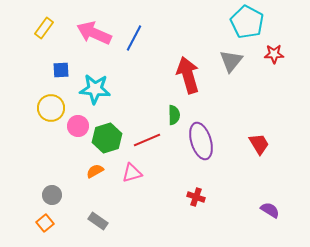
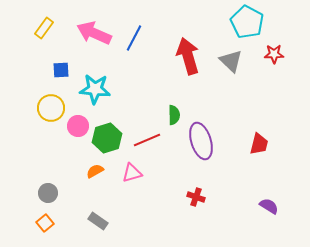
gray triangle: rotated 25 degrees counterclockwise
red arrow: moved 19 px up
red trapezoid: rotated 45 degrees clockwise
gray circle: moved 4 px left, 2 px up
purple semicircle: moved 1 px left, 4 px up
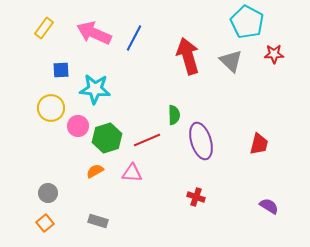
pink triangle: rotated 20 degrees clockwise
gray rectangle: rotated 18 degrees counterclockwise
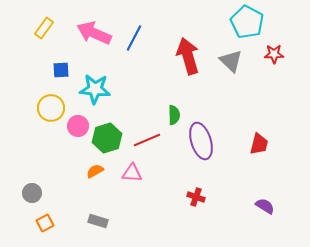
gray circle: moved 16 px left
purple semicircle: moved 4 px left
orange square: rotated 12 degrees clockwise
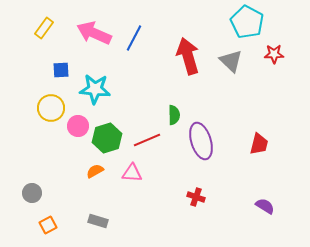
orange square: moved 3 px right, 2 px down
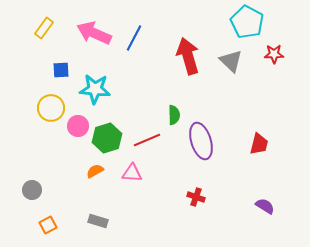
gray circle: moved 3 px up
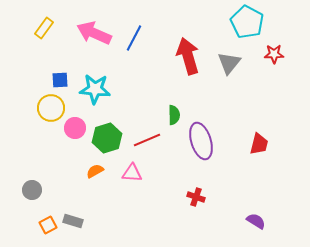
gray triangle: moved 2 px left, 2 px down; rotated 25 degrees clockwise
blue square: moved 1 px left, 10 px down
pink circle: moved 3 px left, 2 px down
purple semicircle: moved 9 px left, 15 px down
gray rectangle: moved 25 px left
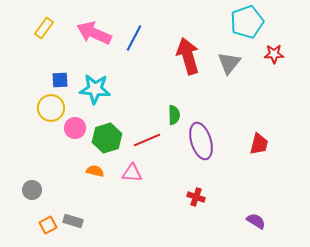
cyan pentagon: rotated 24 degrees clockwise
orange semicircle: rotated 42 degrees clockwise
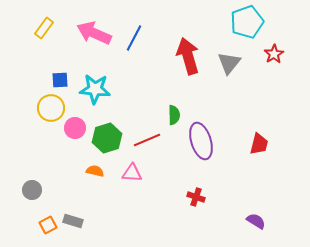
red star: rotated 30 degrees counterclockwise
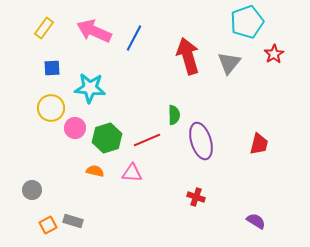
pink arrow: moved 2 px up
blue square: moved 8 px left, 12 px up
cyan star: moved 5 px left, 1 px up
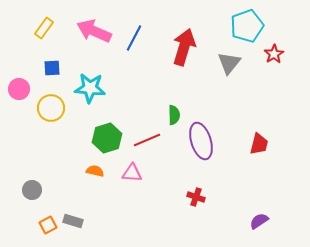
cyan pentagon: moved 4 px down
red arrow: moved 4 px left, 9 px up; rotated 33 degrees clockwise
pink circle: moved 56 px left, 39 px up
purple semicircle: moved 3 px right; rotated 66 degrees counterclockwise
